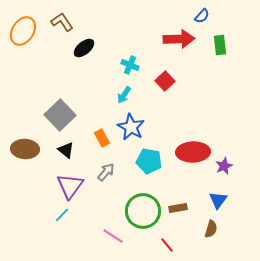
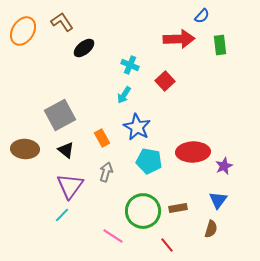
gray square: rotated 16 degrees clockwise
blue star: moved 6 px right
gray arrow: rotated 24 degrees counterclockwise
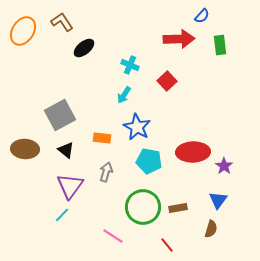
red square: moved 2 px right
orange rectangle: rotated 54 degrees counterclockwise
purple star: rotated 12 degrees counterclockwise
green circle: moved 4 px up
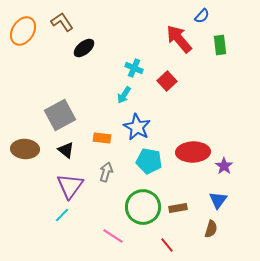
red arrow: rotated 128 degrees counterclockwise
cyan cross: moved 4 px right, 3 px down
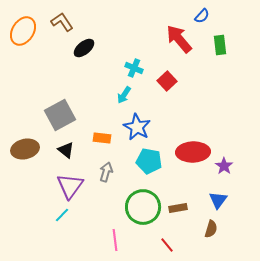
brown ellipse: rotated 16 degrees counterclockwise
pink line: moved 2 px right, 4 px down; rotated 50 degrees clockwise
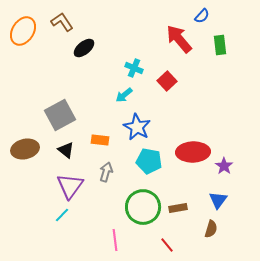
cyan arrow: rotated 18 degrees clockwise
orange rectangle: moved 2 px left, 2 px down
